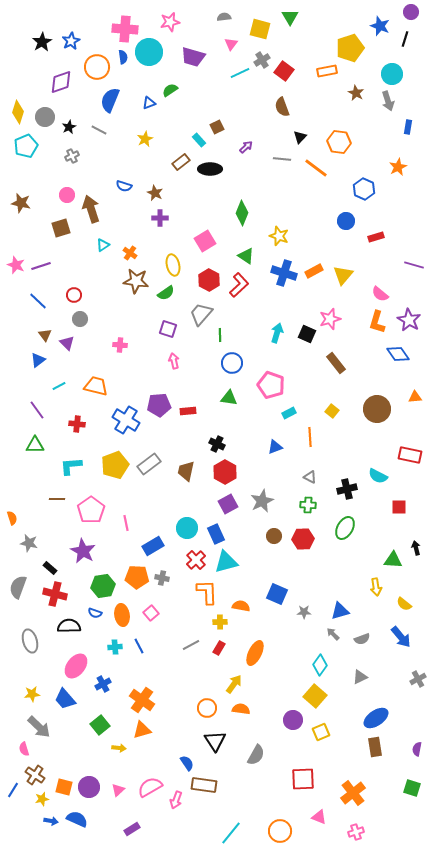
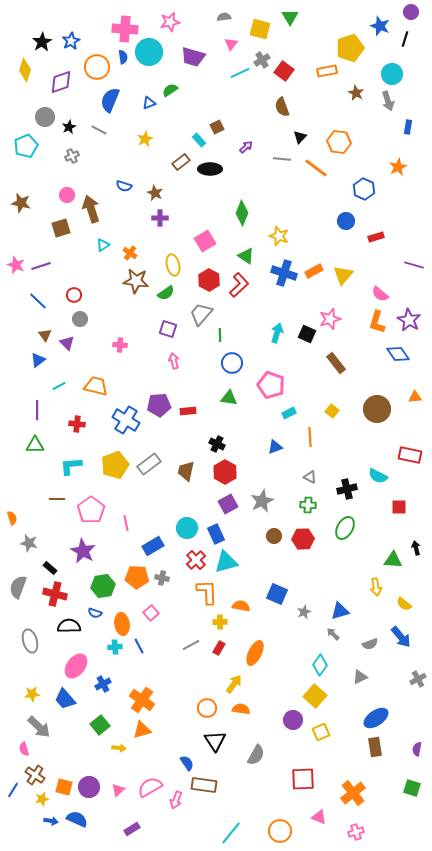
yellow diamond at (18, 112): moved 7 px right, 42 px up
purple line at (37, 410): rotated 36 degrees clockwise
gray star at (304, 612): rotated 24 degrees counterclockwise
orange ellipse at (122, 615): moved 9 px down
gray semicircle at (362, 639): moved 8 px right, 5 px down
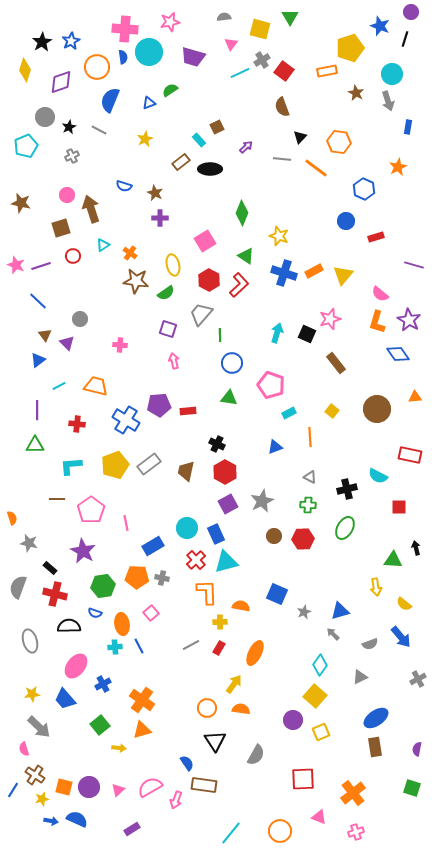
red circle at (74, 295): moved 1 px left, 39 px up
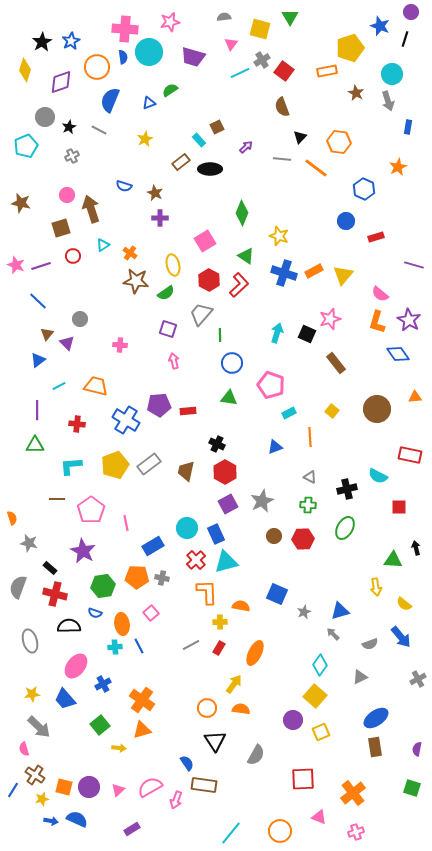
brown triangle at (45, 335): moved 2 px right, 1 px up; rotated 16 degrees clockwise
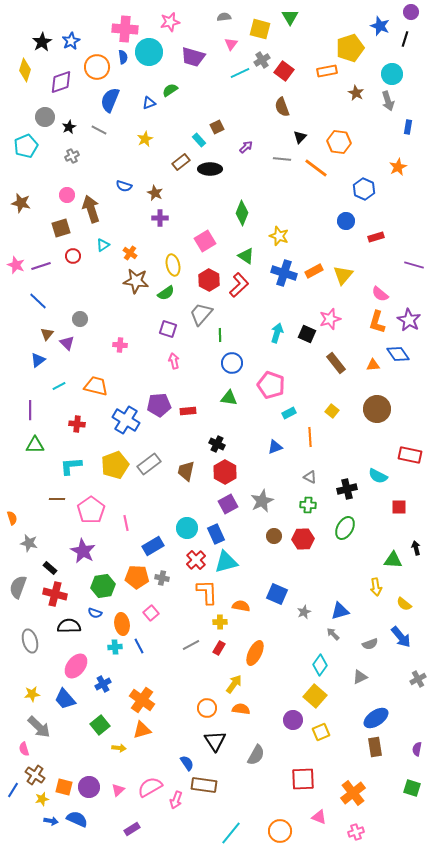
orange triangle at (415, 397): moved 42 px left, 32 px up
purple line at (37, 410): moved 7 px left
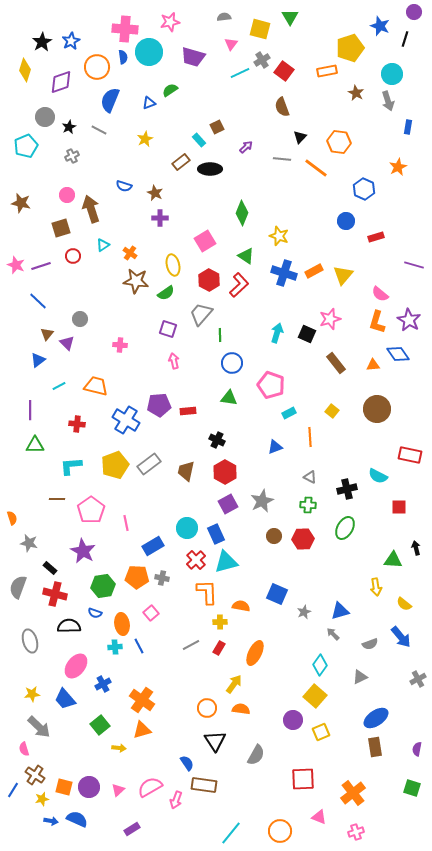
purple circle at (411, 12): moved 3 px right
black cross at (217, 444): moved 4 px up
